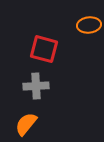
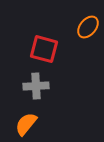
orange ellipse: moved 1 px left, 2 px down; rotated 45 degrees counterclockwise
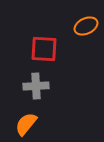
orange ellipse: moved 2 px left, 1 px up; rotated 25 degrees clockwise
red square: rotated 12 degrees counterclockwise
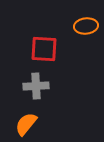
orange ellipse: rotated 20 degrees clockwise
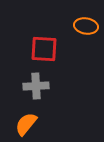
orange ellipse: rotated 15 degrees clockwise
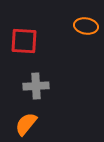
red square: moved 20 px left, 8 px up
